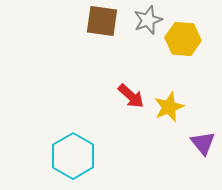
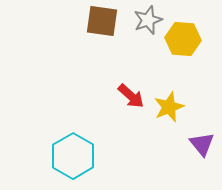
purple triangle: moved 1 px left, 1 px down
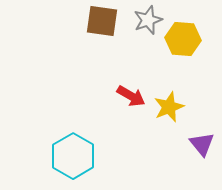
red arrow: rotated 12 degrees counterclockwise
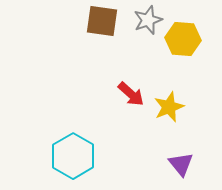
red arrow: moved 2 px up; rotated 12 degrees clockwise
purple triangle: moved 21 px left, 20 px down
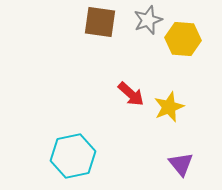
brown square: moved 2 px left, 1 px down
cyan hexagon: rotated 18 degrees clockwise
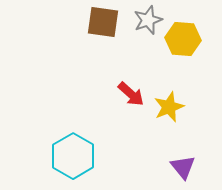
brown square: moved 3 px right
cyan hexagon: rotated 18 degrees counterclockwise
purple triangle: moved 2 px right, 3 px down
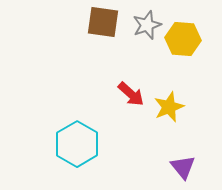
gray star: moved 1 px left, 5 px down
cyan hexagon: moved 4 px right, 12 px up
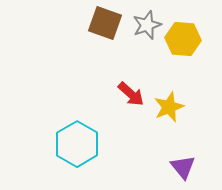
brown square: moved 2 px right, 1 px down; rotated 12 degrees clockwise
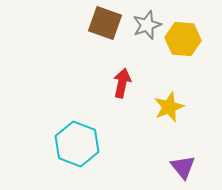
red arrow: moved 9 px left, 11 px up; rotated 120 degrees counterclockwise
cyan hexagon: rotated 9 degrees counterclockwise
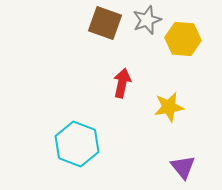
gray star: moved 5 px up
yellow star: rotated 12 degrees clockwise
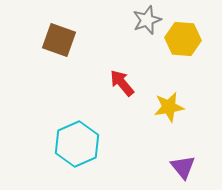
brown square: moved 46 px left, 17 px down
red arrow: rotated 52 degrees counterclockwise
cyan hexagon: rotated 15 degrees clockwise
